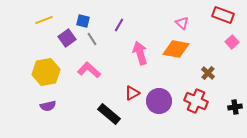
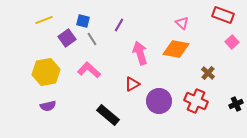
red triangle: moved 9 px up
black cross: moved 1 px right, 3 px up; rotated 16 degrees counterclockwise
black rectangle: moved 1 px left, 1 px down
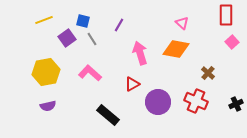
red rectangle: moved 3 px right; rotated 70 degrees clockwise
pink L-shape: moved 1 px right, 3 px down
purple circle: moved 1 px left, 1 px down
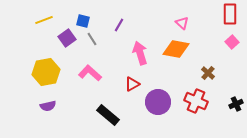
red rectangle: moved 4 px right, 1 px up
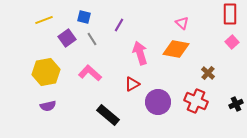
blue square: moved 1 px right, 4 px up
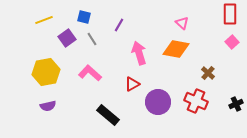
pink arrow: moved 1 px left
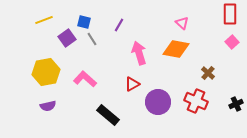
blue square: moved 5 px down
pink L-shape: moved 5 px left, 6 px down
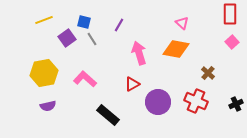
yellow hexagon: moved 2 px left, 1 px down
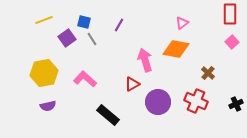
pink triangle: rotated 40 degrees clockwise
pink arrow: moved 6 px right, 7 px down
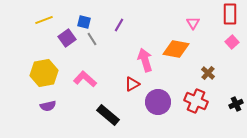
pink triangle: moved 11 px right; rotated 24 degrees counterclockwise
